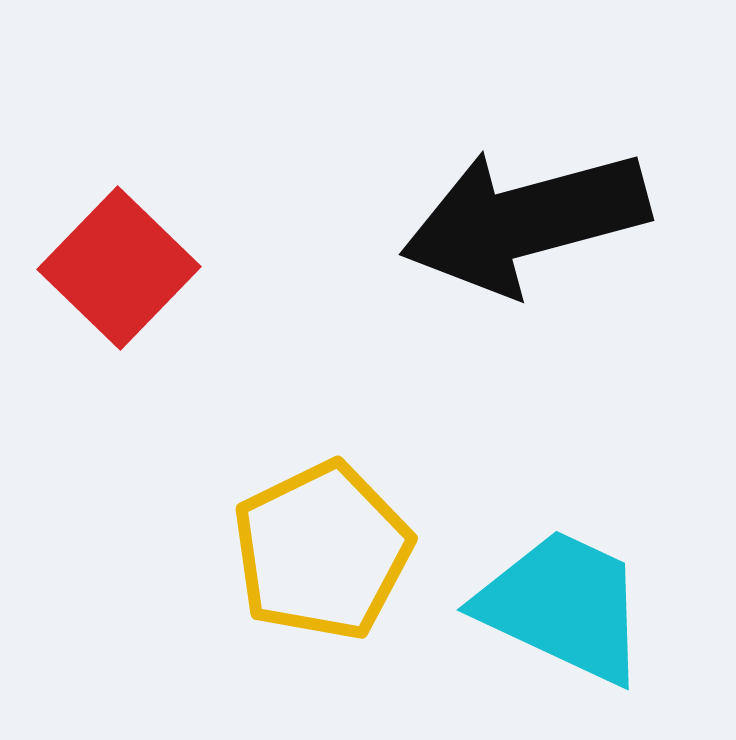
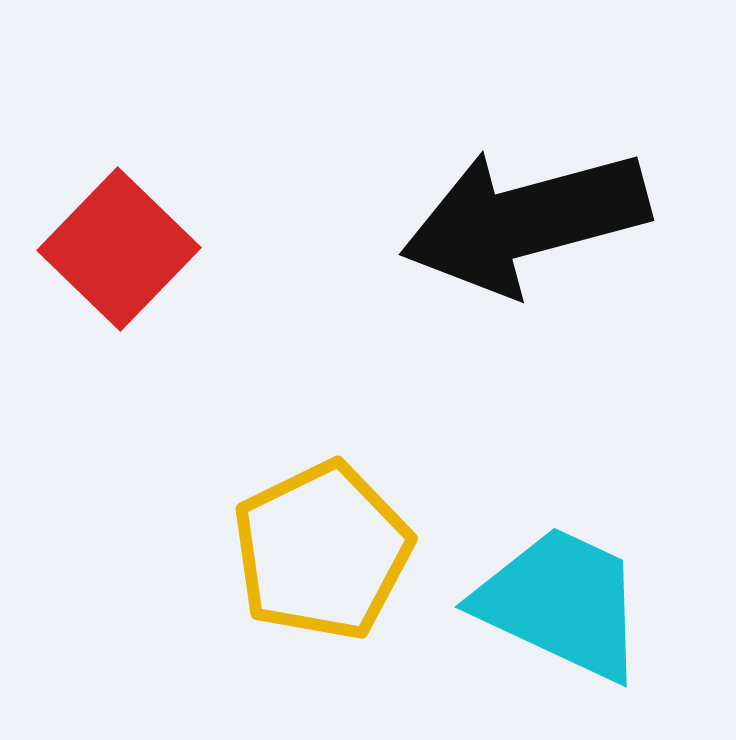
red square: moved 19 px up
cyan trapezoid: moved 2 px left, 3 px up
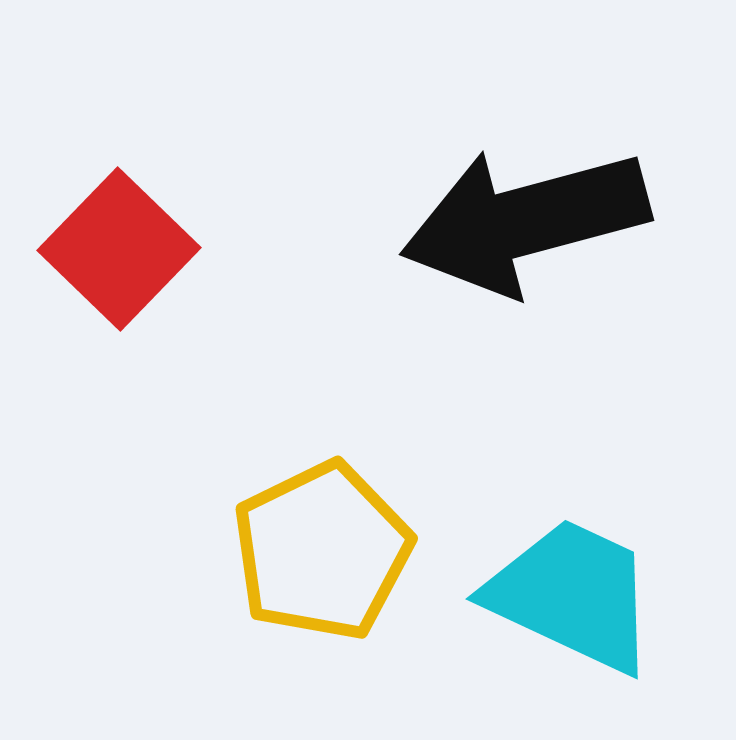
cyan trapezoid: moved 11 px right, 8 px up
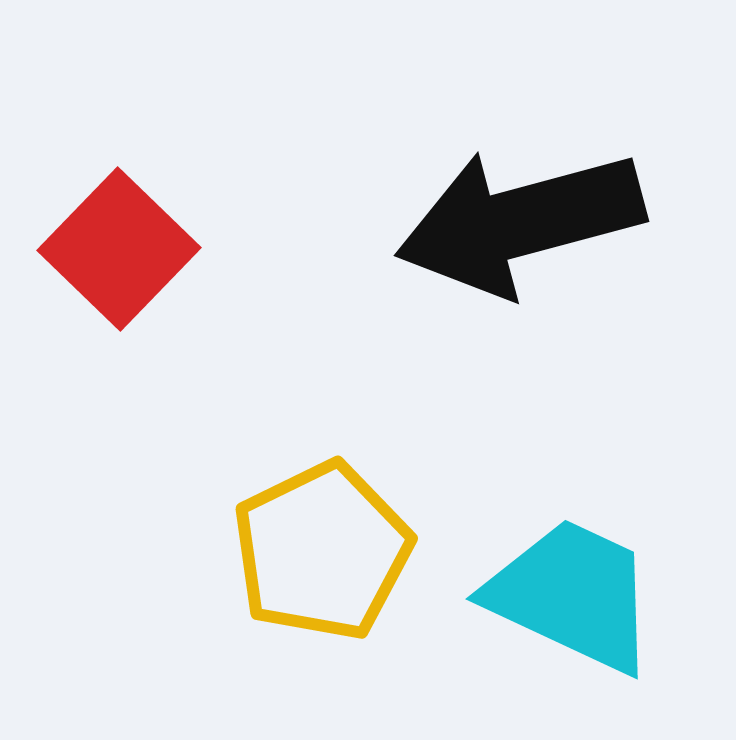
black arrow: moved 5 px left, 1 px down
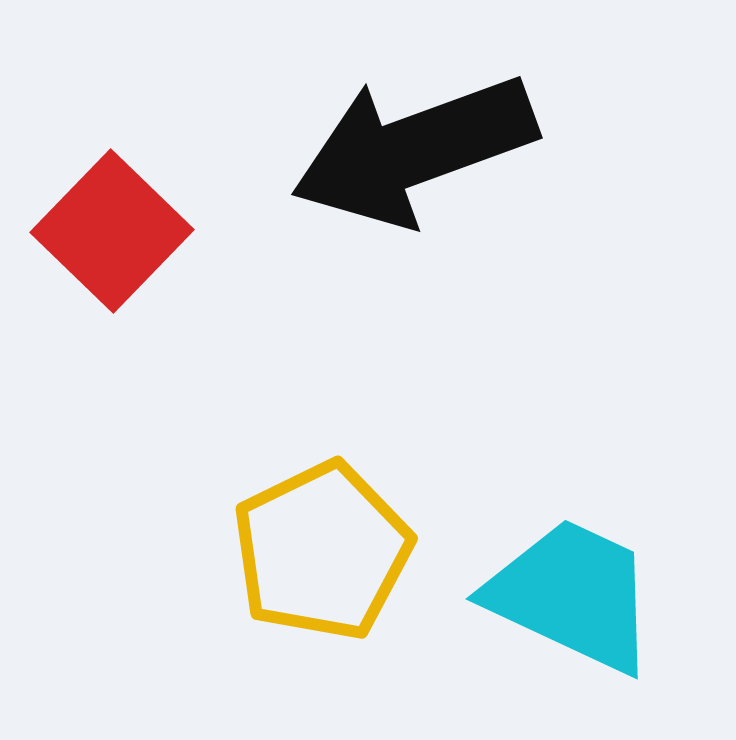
black arrow: moved 106 px left, 72 px up; rotated 5 degrees counterclockwise
red square: moved 7 px left, 18 px up
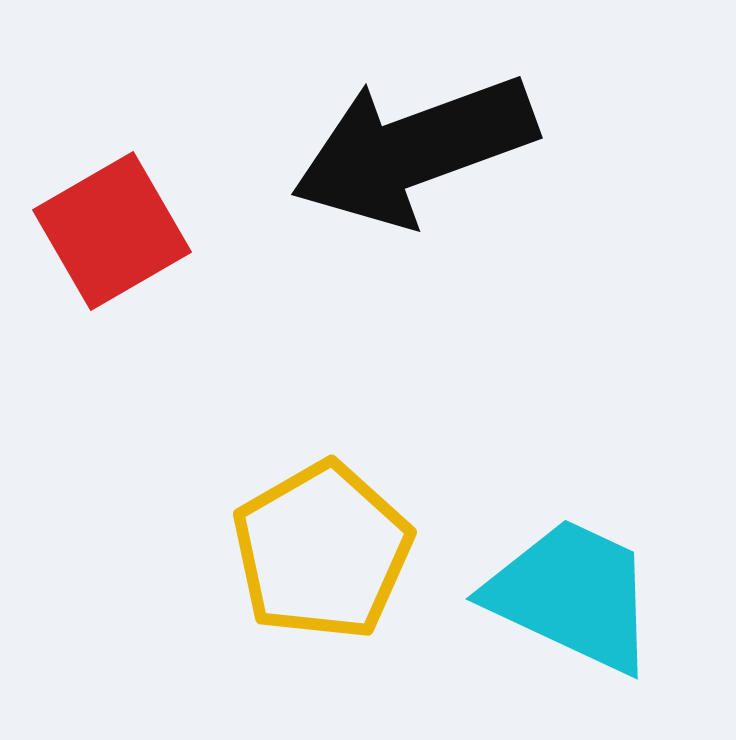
red square: rotated 16 degrees clockwise
yellow pentagon: rotated 4 degrees counterclockwise
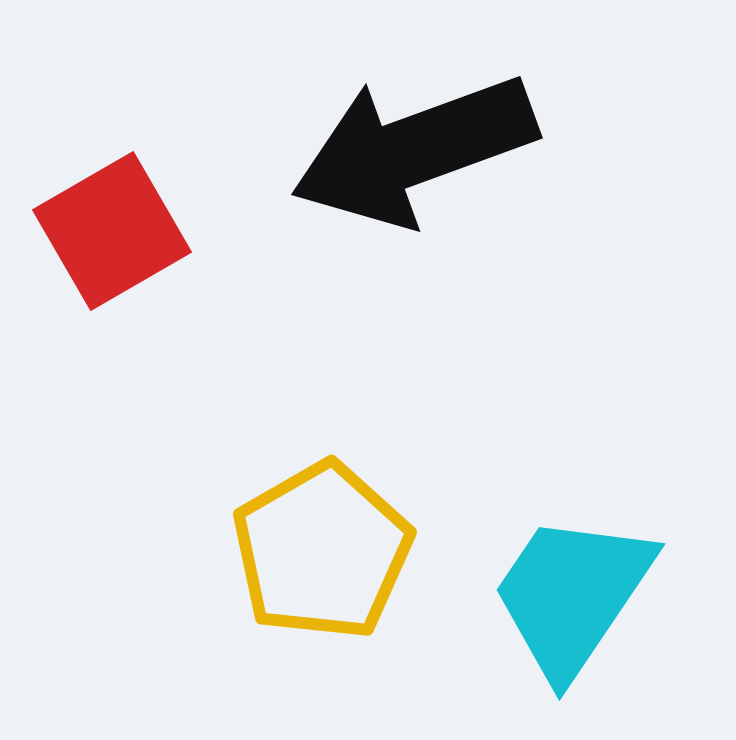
cyan trapezoid: rotated 81 degrees counterclockwise
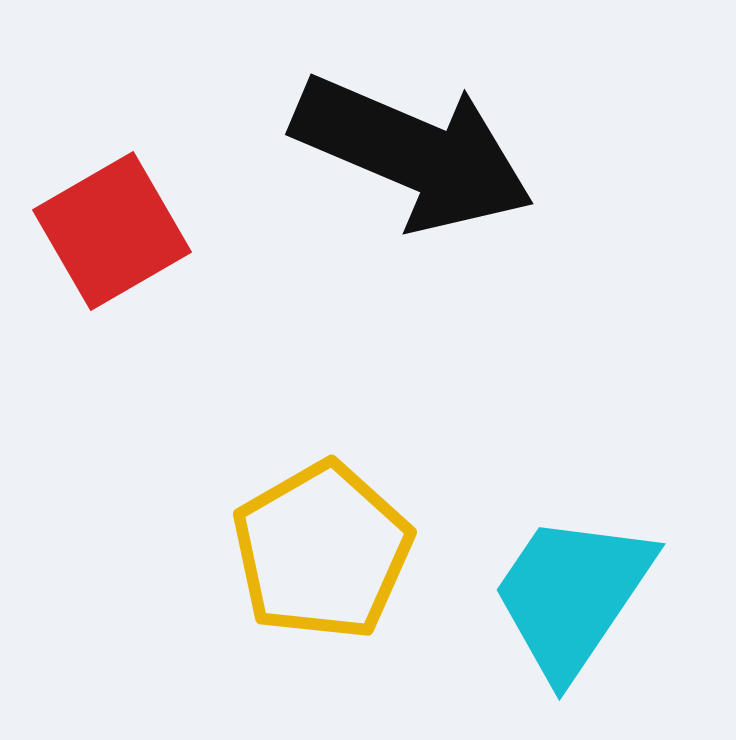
black arrow: moved 1 px left, 3 px down; rotated 137 degrees counterclockwise
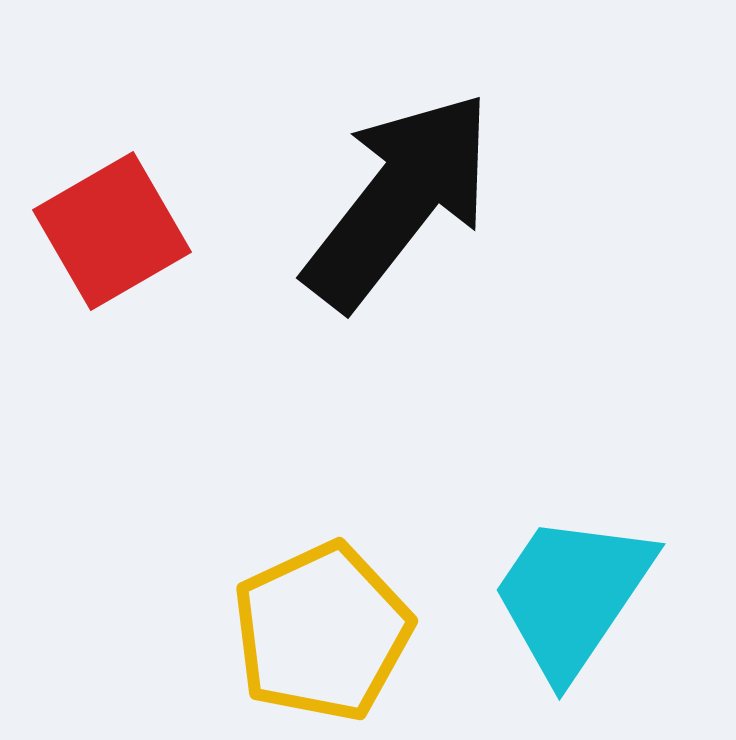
black arrow: moved 14 px left, 47 px down; rotated 75 degrees counterclockwise
yellow pentagon: moved 81 px down; rotated 5 degrees clockwise
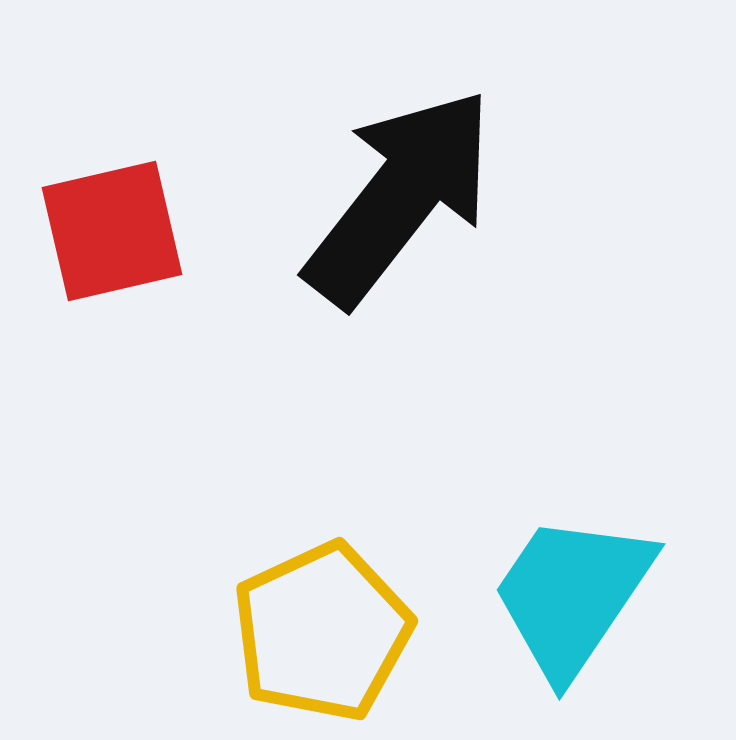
black arrow: moved 1 px right, 3 px up
red square: rotated 17 degrees clockwise
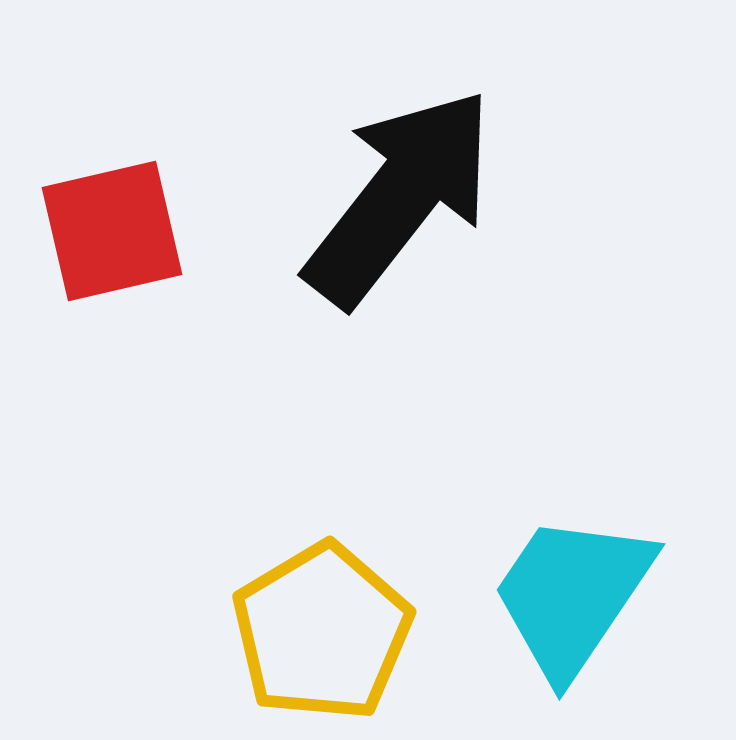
yellow pentagon: rotated 6 degrees counterclockwise
